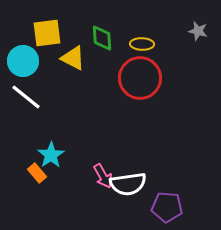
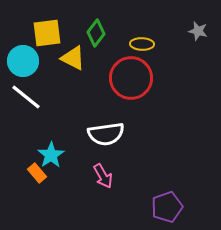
green diamond: moved 6 px left, 5 px up; rotated 40 degrees clockwise
red circle: moved 9 px left
white semicircle: moved 22 px left, 50 px up
purple pentagon: rotated 24 degrees counterclockwise
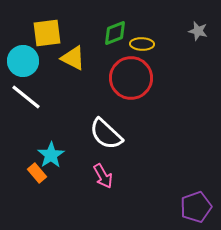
green diamond: moved 19 px right; rotated 32 degrees clockwise
white semicircle: rotated 51 degrees clockwise
purple pentagon: moved 29 px right
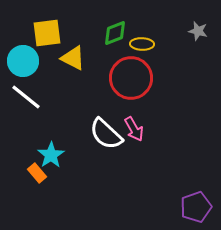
pink arrow: moved 31 px right, 47 px up
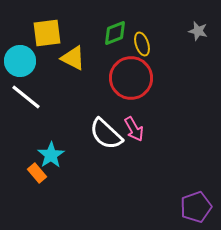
yellow ellipse: rotated 70 degrees clockwise
cyan circle: moved 3 px left
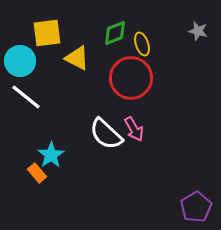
yellow triangle: moved 4 px right
purple pentagon: rotated 12 degrees counterclockwise
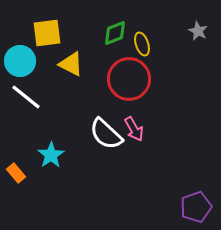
gray star: rotated 12 degrees clockwise
yellow triangle: moved 6 px left, 6 px down
red circle: moved 2 px left, 1 px down
orange rectangle: moved 21 px left
purple pentagon: rotated 12 degrees clockwise
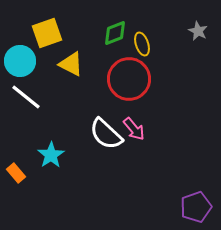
yellow square: rotated 12 degrees counterclockwise
pink arrow: rotated 10 degrees counterclockwise
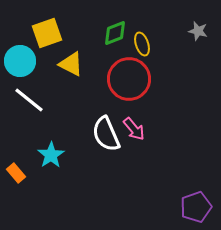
gray star: rotated 12 degrees counterclockwise
white line: moved 3 px right, 3 px down
white semicircle: rotated 24 degrees clockwise
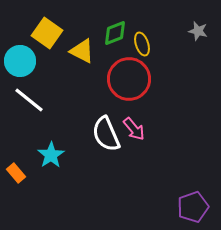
yellow square: rotated 36 degrees counterclockwise
yellow triangle: moved 11 px right, 13 px up
purple pentagon: moved 3 px left
